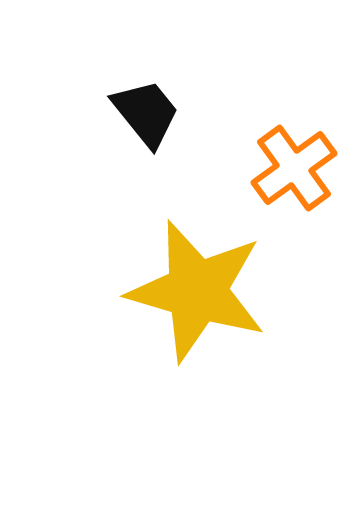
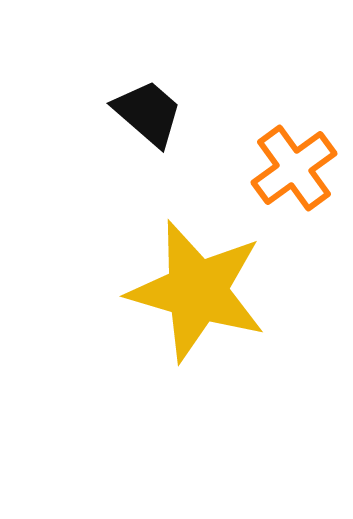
black trapezoid: moved 2 px right; rotated 10 degrees counterclockwise
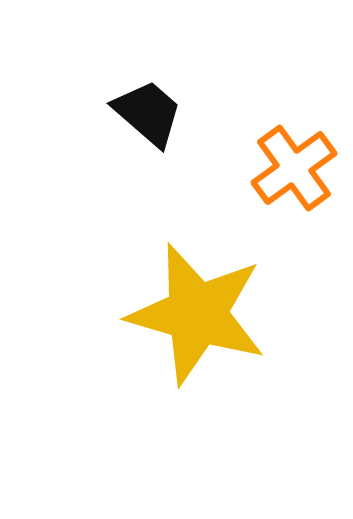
yellow star: moved 23 px down
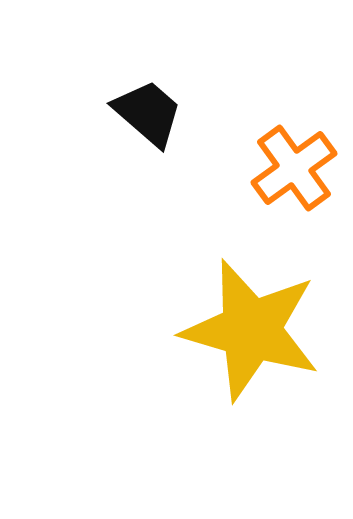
yellow star: moved 54 px right, 16 px down
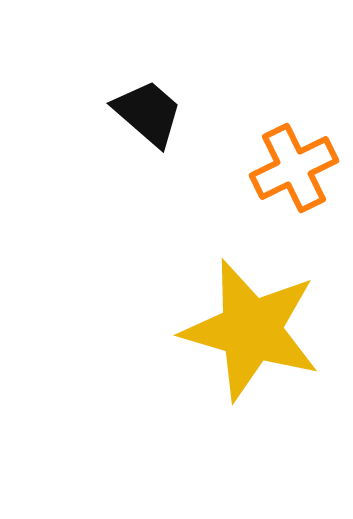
orange cross: rotated 10 degrees clockwise
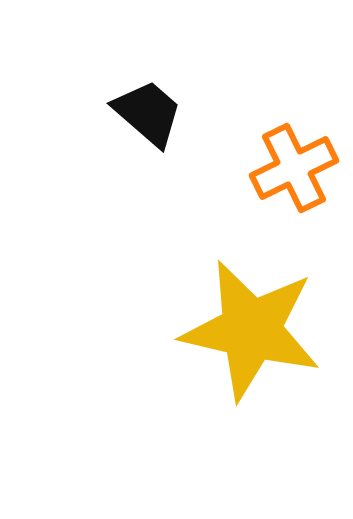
yellow star: rotated 3 degrees counterclockwise
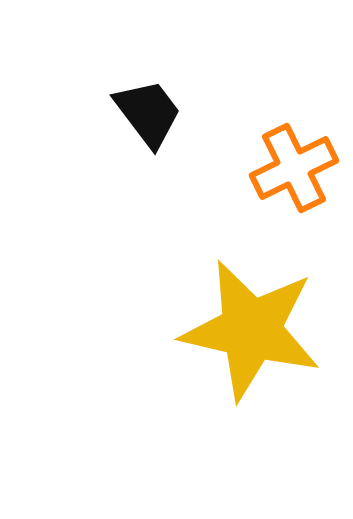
black trapezoid: rotated 12 degrees clockwise
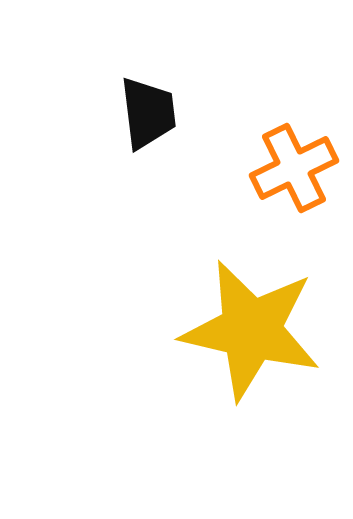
black trapezoid: rotated 30 degrees clockwise
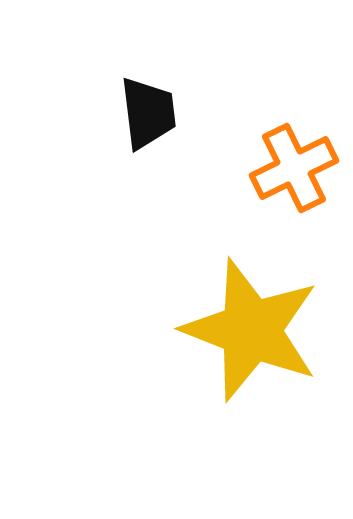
yellow star: rotated 8 degrees clockwise
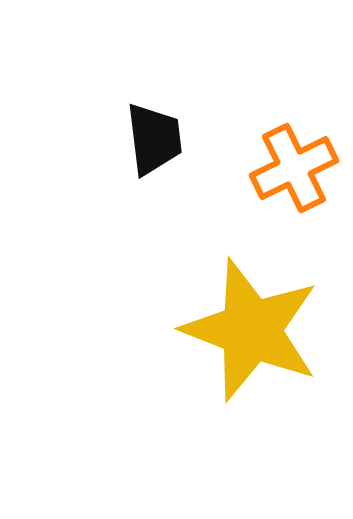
black trapezoid: moved 6 px right, 26 px down
